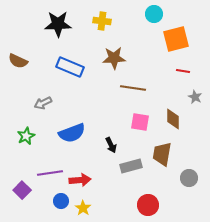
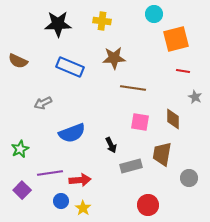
green star: moved 6 px left, 13 px down
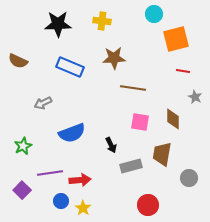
green star: moved 3 px right, 3 px up
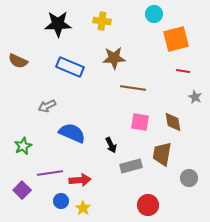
gray arrow: moved 4 px right, 3 px down
brown diamond: moved 3 px down; rotated 10 degrees counterclockwise
blue semicircle: rotated 136 degrees counterclockwise
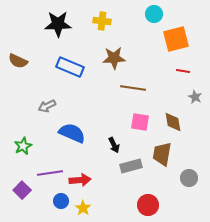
black arrow: moved 3 px right
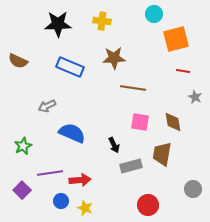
gray circle: moved 4 px right, 11 px down
yellow star: moved 2 px right; rotated 14 degrees counterclockwise
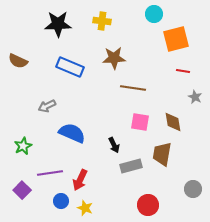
red arrow: rotated 120 degrees clockwise
